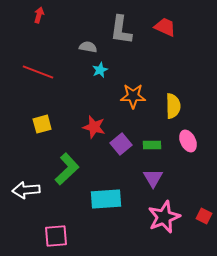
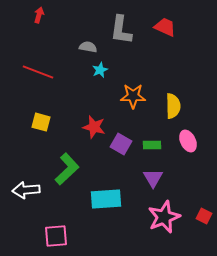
yellow square: moved 1 px left, 2 px up; rotated 30 degrees clockwise
purple square: rotated 20 degrees counterclockwise
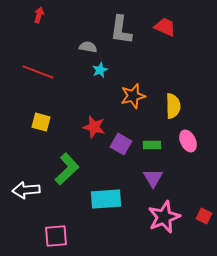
orange star: rotated 15 degrees counterclockwise
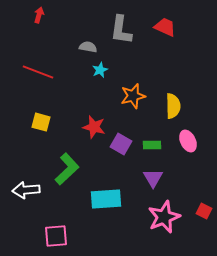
red square: moved 5 px up
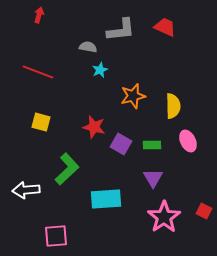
gray L-shape: rotated 104 degrees counterclockwise
pink star: rotated 12 degrees counterclockwise
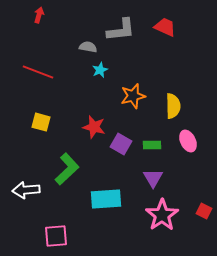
pink star: moved 2 px left, 2 px up
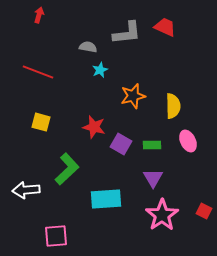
gray L-shape: moved 6 px right, 3 px down
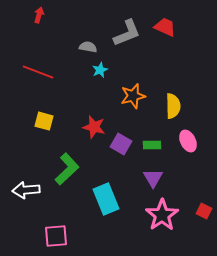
gray L-shape: rotated 16 degrees counterclockwise
yellow square: moved 3 px right, 1 px up
cyan rectangle: rotated 72 degrees clockwise
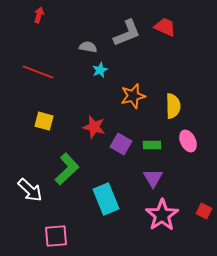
white arrow: moved 4 px right; rotated 132 degrees counterclockwise
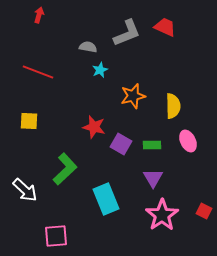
yellow square: moved 15 px left; rotated 12 degrees counterclockwise
green L-shape: moved 2 px left
white arrow: moved 5 px left
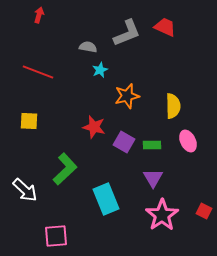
orange star: moved 6 px left
purple square: moved 3 px right, 2 px up
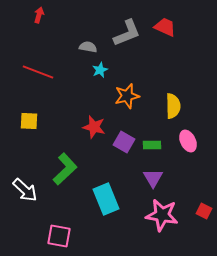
pink star: rotated 28 degrees counterclockwise
pink square: moved 3 px right; rotated 15 degrees clockwise
